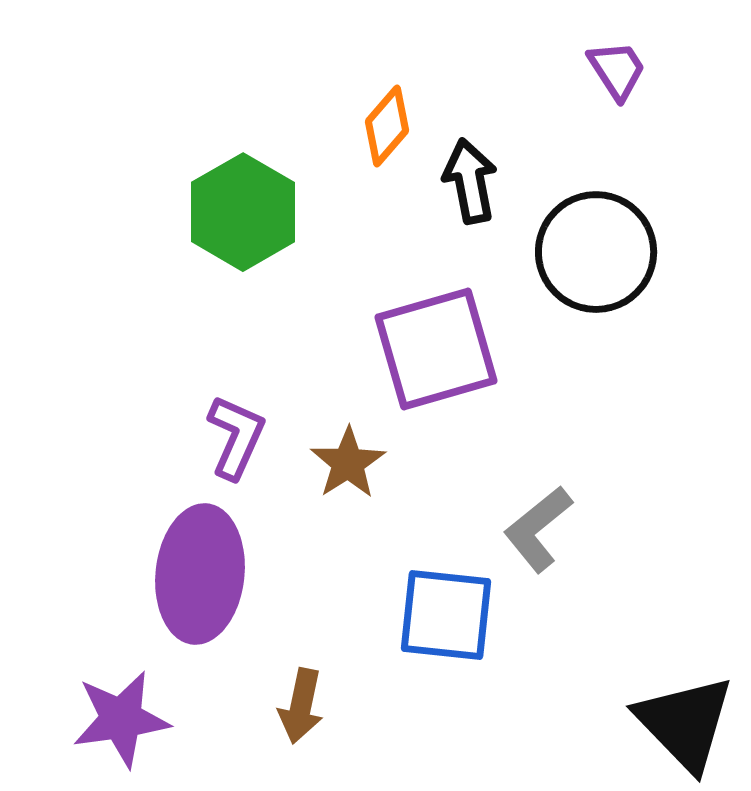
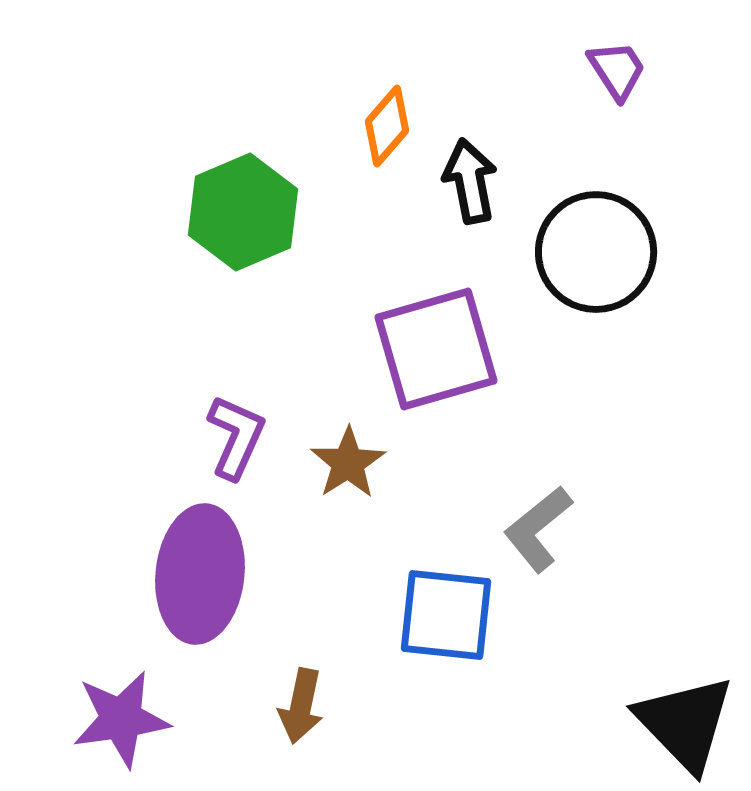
green hexagon: rotated 7 degrees clockwise
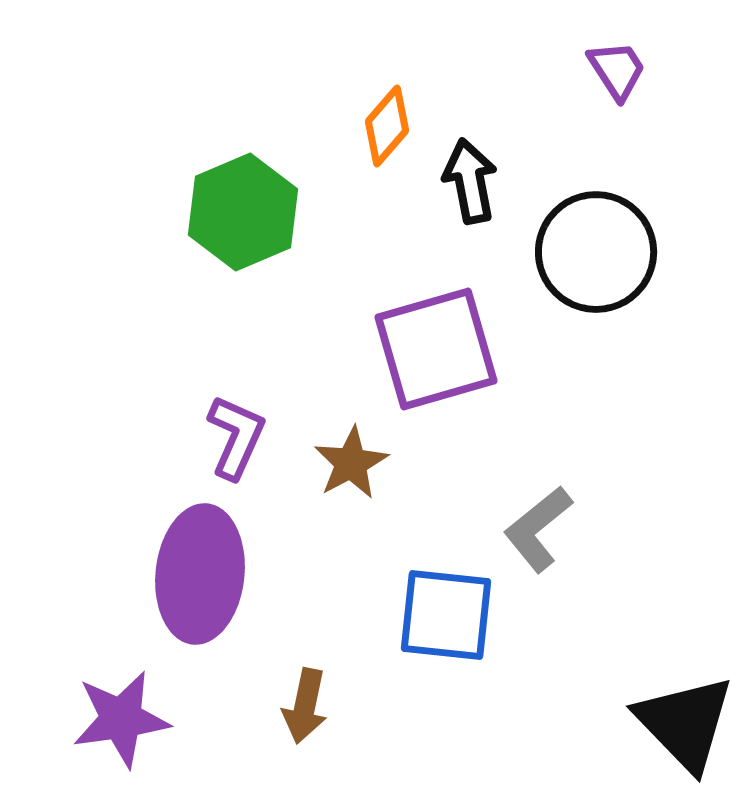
brown star: moved 3 px right; rotated 4 degrees clockwise
brown arrow: moved 4 px right
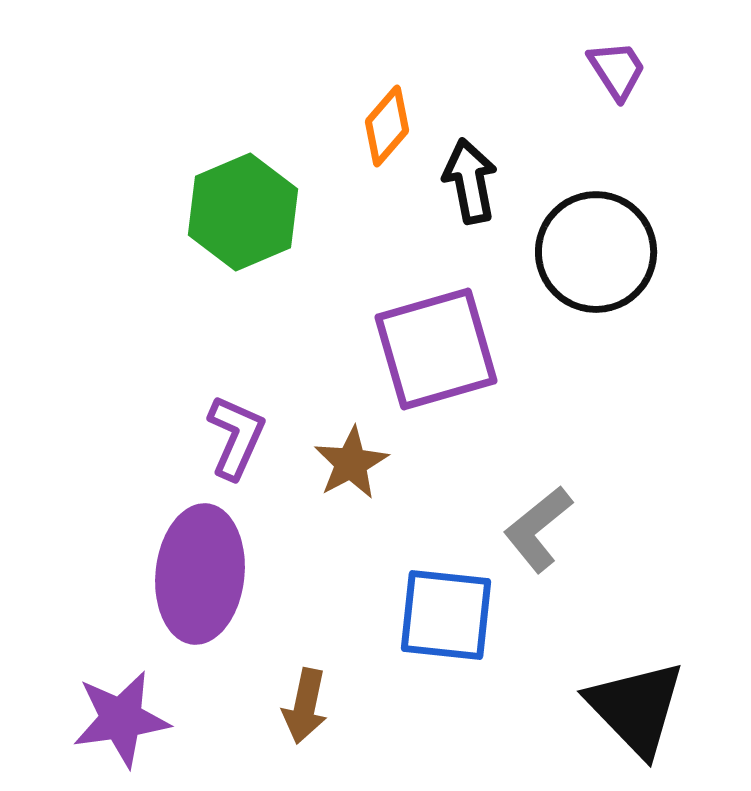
black triangle: moved 49 px left, 15 px up
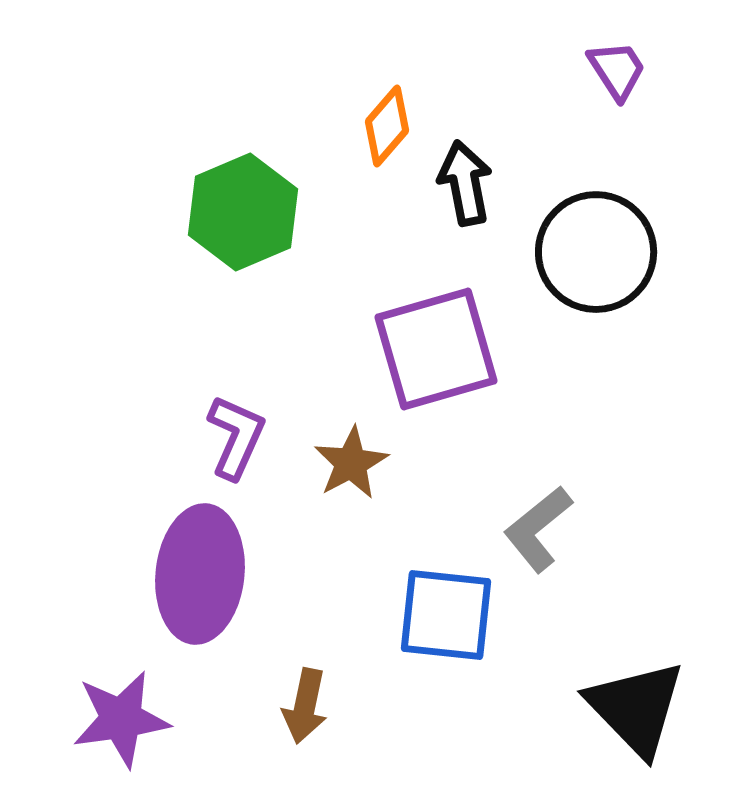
black arrow: moved 5 px left, 2 px down
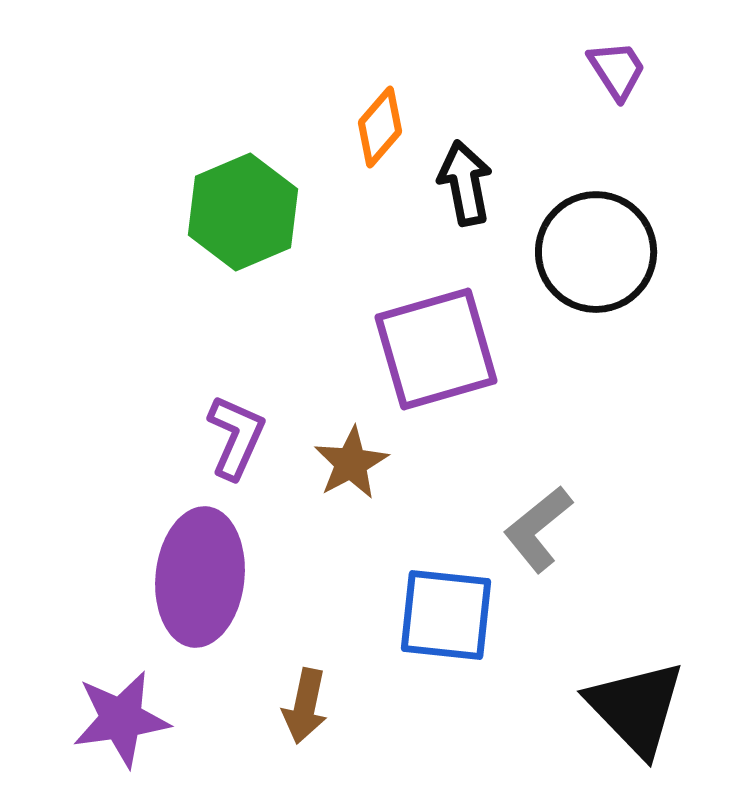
orange diamond: moved 7 px left, 1 px down
purple ellipse: moved 3 px down
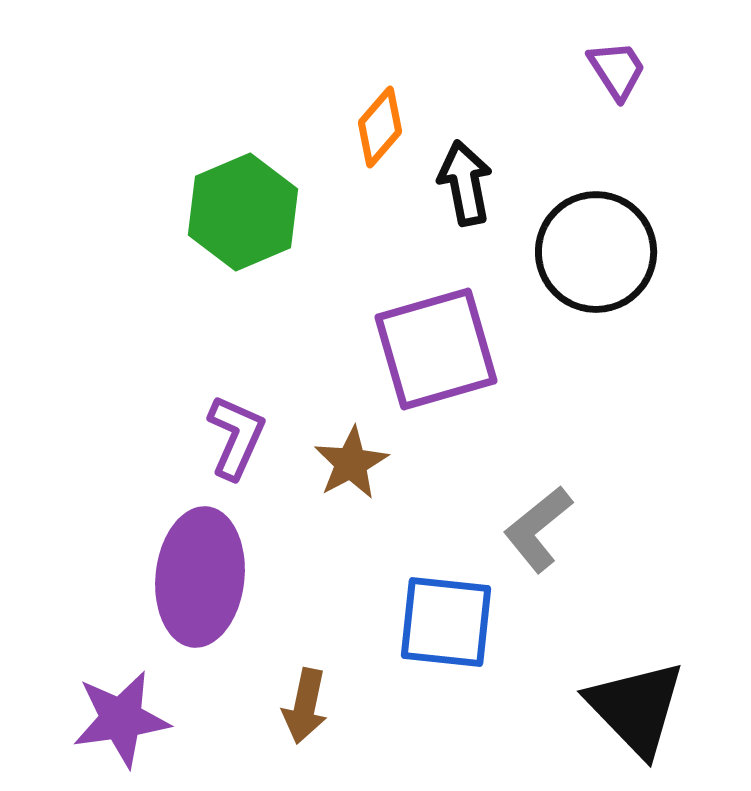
blue square: moved 7 px down
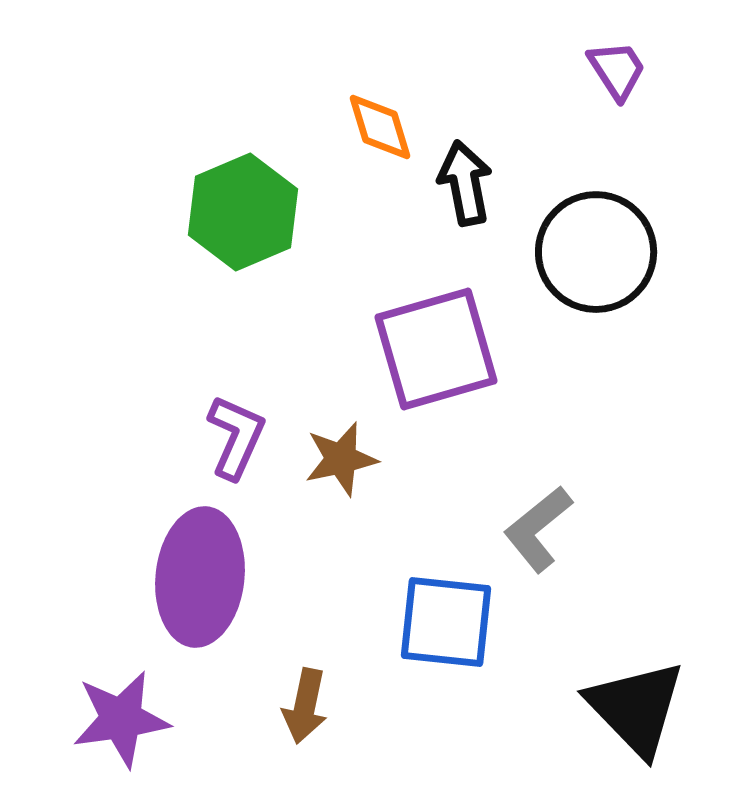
orange diamond: rotated 58 degrees counterclockwise
brown star: moved 10 px left, 4 px up; rotated 16 degrees clockwise
